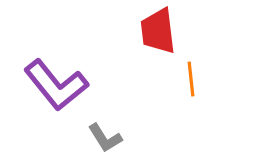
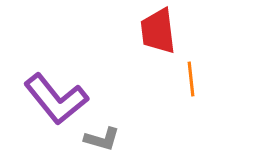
purple L-shape: moved 14 px down
gray L-shape: moved 3 px left, 1 px down; rotated 42 degrees counterclockwise
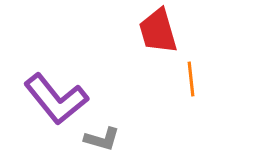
red trapezoid: rotated 9 degrees counterclockwise
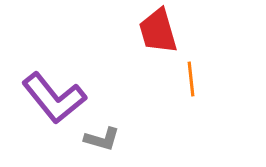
purple L-shape: moved 2 px left, 1 px up
